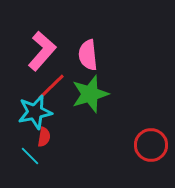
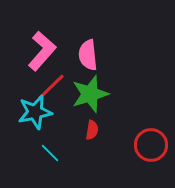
red semicircle: moved 48 px right, 7 px up
cyan line: moved 20 px right, 3 px up
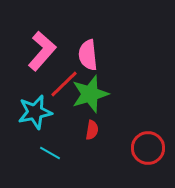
red line: moved 13 px right, 3 px up
red circle: moved 3 px left, 3 px down
cyan line: rotated 15 degrees counterclockwise
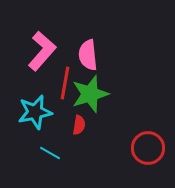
red line: moved 1 px right, 1 px up; rotated 36 degrees counterclockwise
red semicircle: moved 13 px left, 5 px up
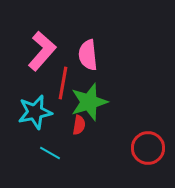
red line: moved 2 px left
green star: moved 1 px left, 8 px down
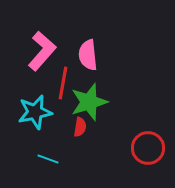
red semicircle: moved 1 px right, 2 px down
cyan line: moved 2 px left, 6 px down; rotated 10 degrees counterclockwise
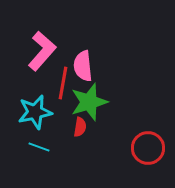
pink semicircle: moved 5 px left, 11 px down
cyan line: moved 9 px left, 12 px up
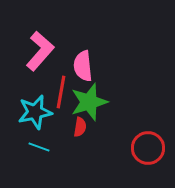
pink L-shape: moved 2 px left
red line: moved 2 px left, 9 px down
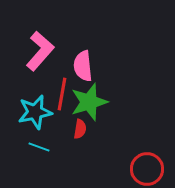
red line: moved 1 px right, 2 px down
red semicircle: moved 2 px down
red circle: moved 1 px left, 21 px down
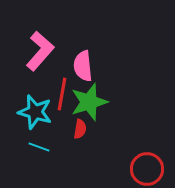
cyan star: rotated 28 degrees clockwise
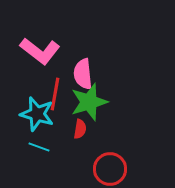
pink L-shape: rotated 87 degrees clockwise
pink semicircle: moved 8 px down
red line: moved 7 px left
cyan star: moved 2 px right, 2 px down
red circle: moved 37 px left
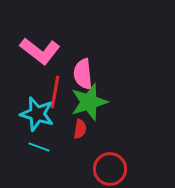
red line: moved 2 px up
